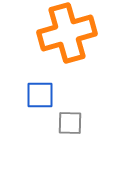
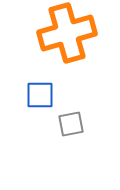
gray square: moved 1 px right, 1 px down; rotated 12 degrees counterclockwise
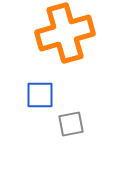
orange cross: moved 2 px left
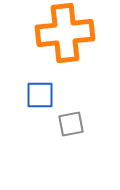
orange cross: rotated 10 degrees clockwise
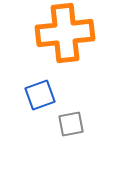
blue square: rotated 20 degrees counterclockwise
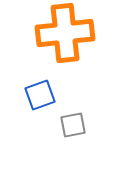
gray square: moved 2 px right, 1 px down
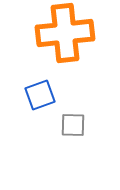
gray square: rotated 12 degrees clockwise
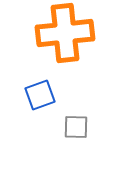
gray square: moved 3 px right, 2 px down
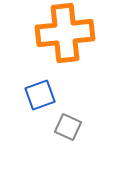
gray square: moved 8 px left; rotated 24 degrees clockwise
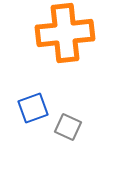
blue square: moved 7 px left, 13 px down
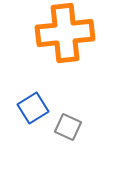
blue square: rotated 12 degrees counterclockwise
